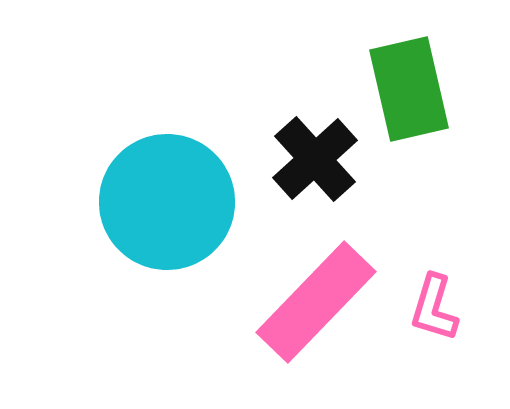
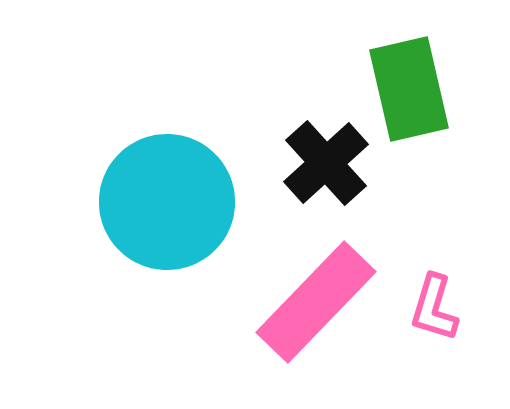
black cross: moved 11 px right, 4 px down
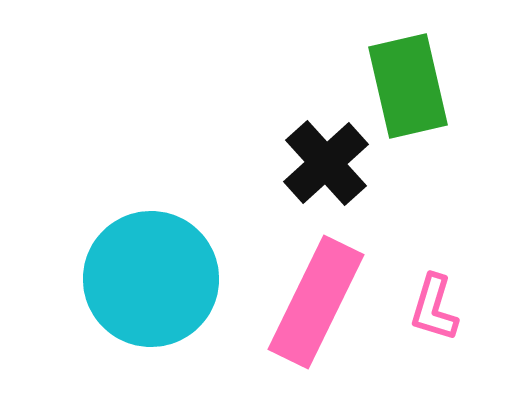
green rectangle: moved 1 px left, 3 px up
cyan circle: moved 16 px left, 77 px down
pink rectangle: rotated 18 degrees counterclockwise
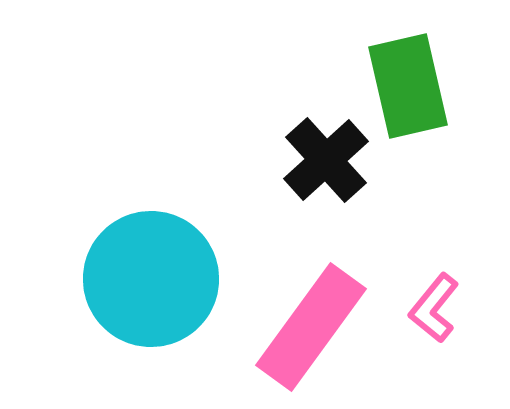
black cross: moved 3 px up
pink rectangle: moved 5 px left, 25 px down; rotated 10 degrees clockwise
pink L-shape: rotated 22 degrees clockwise
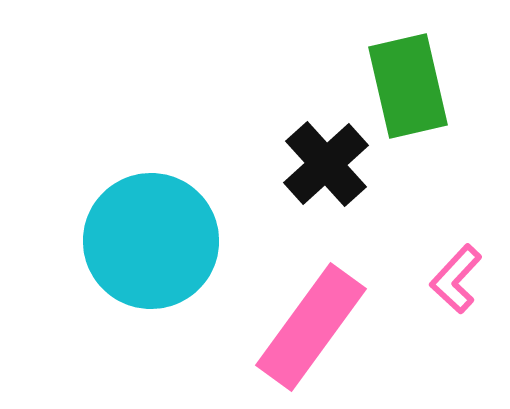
black cross: moved 4 px down
cyan circle: moved 38 px up
pink L-shape: moved 22 px right, 29 px up; rotated 4 degrees clockwise
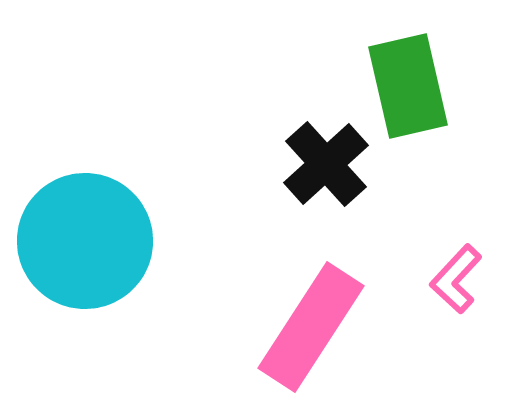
cyan circle: moved 66 px left
pink rectangle: rotated 3 degrees counterclockwise
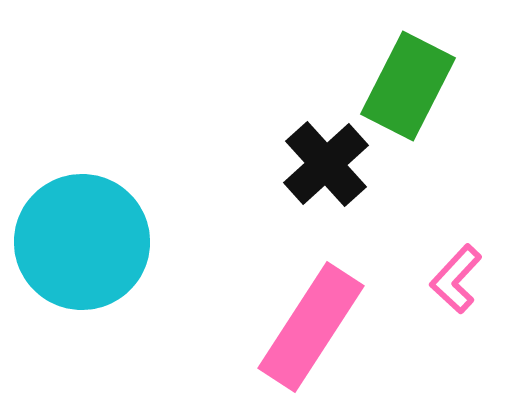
green rectangle: rotated 40 degrees clockwise
cyan circle: moved 3 px left, 1 px down
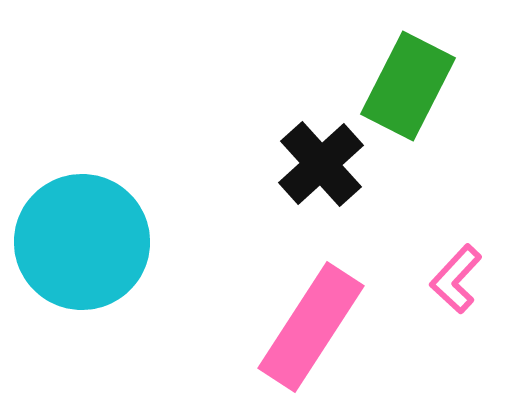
black cross: moved 5 px left
